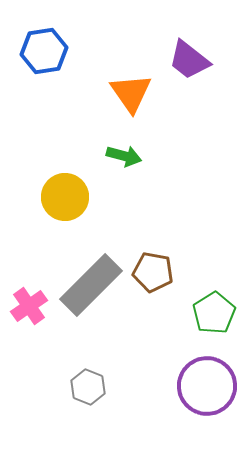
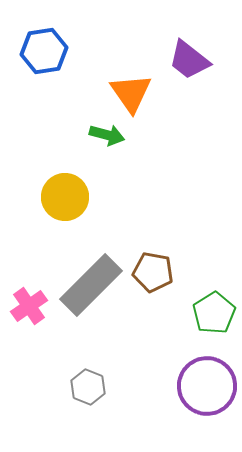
green arrow: moved 17 px left, 21 px up
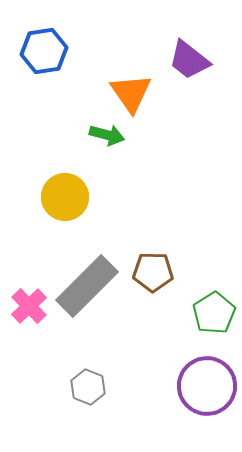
brown pentagon: rotated 9 degrees counterclockwise
gray rectangle: moved 4 px left, 1 px down
pink cross: rotated 9 degrees counterclockwise
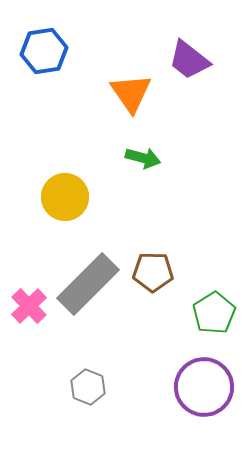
green arrow: moved 36 px right, 23 px down
gray rectangle: moved 1 px right, 2 px up
purple circle: moved 3 px left, 1 px down
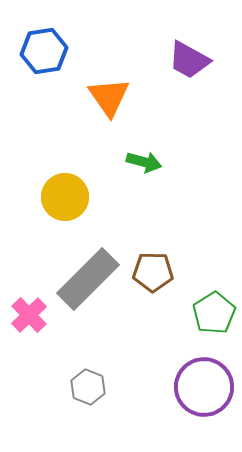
purple trapezoid: rotated 9 degrees counterclockwise
orange triangle: moved 22 px left, 4 px down
green arrow: moved 1 px right, 4 px down
gray rectangle: moved 5 px up
pink cross: moved 9 px down
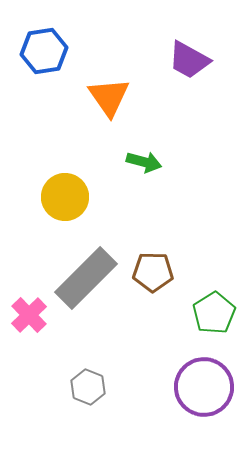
gray rectangle: moved 2 px left, 1 px up
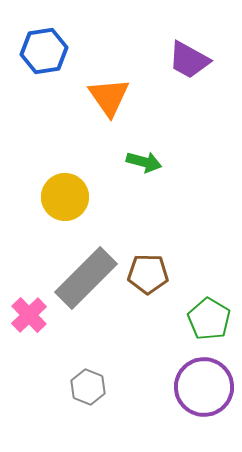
brown pentagon: moved 5 px left, 2 px down
green pentagon: moved 5 px left, 6 px down; rotated 9 degrees counterclockwise
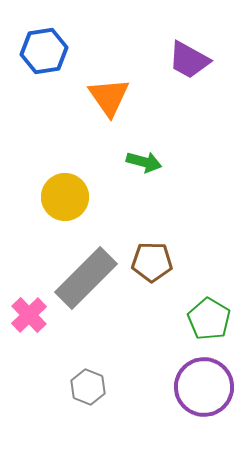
brown pentagon: moved 4 px right, 12 px up
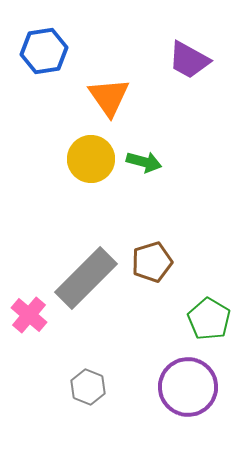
yellow circle: moved 26 px right, 38 px up
brown pentagon: rotated 18 degrees counterclockwise
pink cross: rotated 6 degrees counterclockwise
purple circle: moved 16 px left
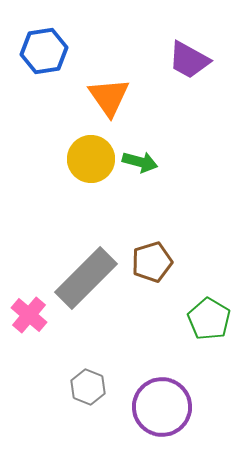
green arrow: moved 4 px left
purple circle: moved 26 px left, 20 px down
